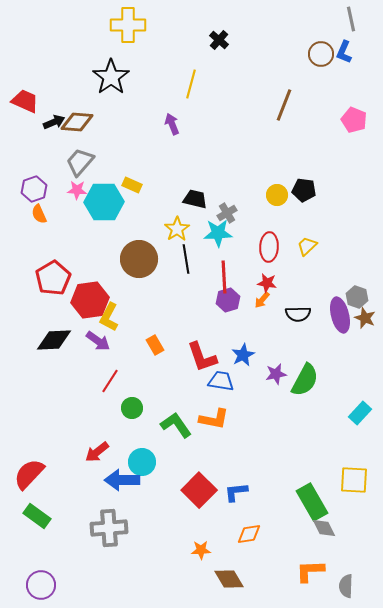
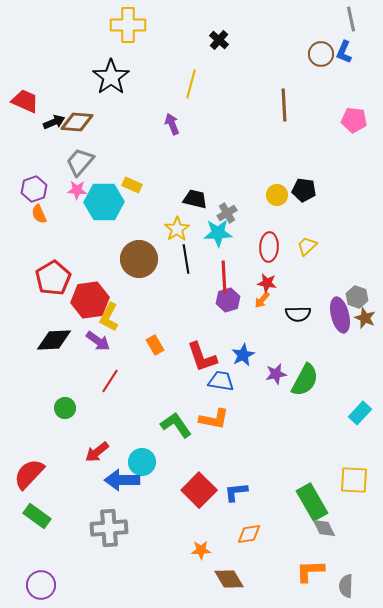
brown line at (284, 105): rotated 24 degrees counterclockwise
pink pentagon at (354, 120): rotated 15 degrees counterclockwise
green circle at (132, 408): moved 67 px left
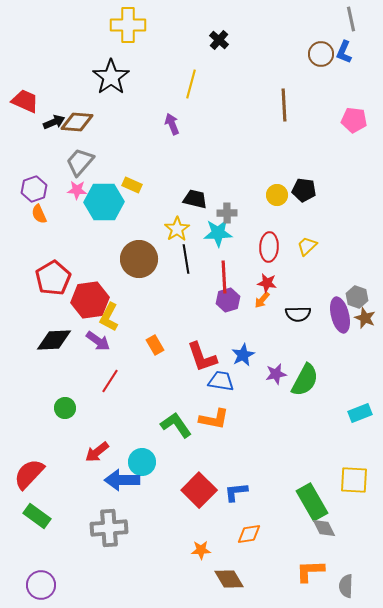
gray cross at (227, 213): rotated 30 degrees clockwise
cyan rectangle at (360, 413): rotated 25 degrees clockwise
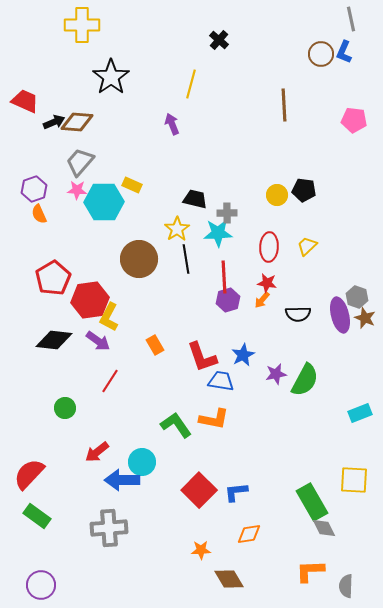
yellow cross at (128, 25): moved 46 px left
black diamond at (54, 340): rotated 9 degrees clockwise
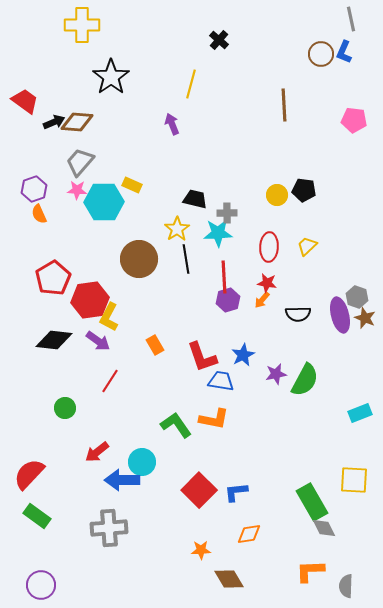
red trapezoid at (25, 101): rotated 12 degrees clockwise
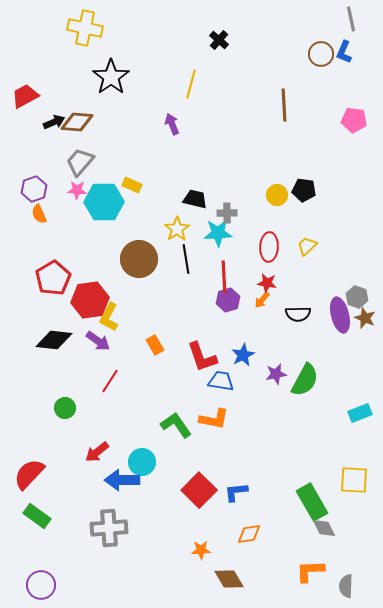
yellow cross at (82, 25): moved 3 px right, 3 px down; rotated 12 degrees clockwise
red trapezoid at (25, 101): moved 5 px up; rotated 64 degrees counterclockwise
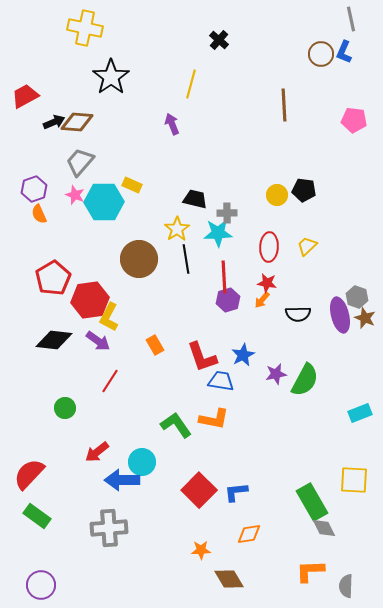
pink star at (77, 190): moved 2 px left, 5 px down; rotated 18 degrees clockwise
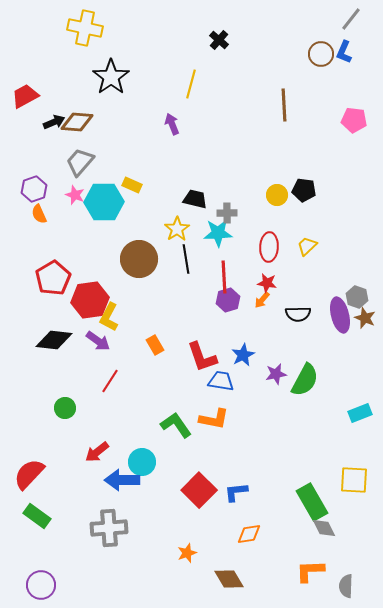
gray line at (351, 19): rotated 50 degrees clockwise
orange star at (201, 550): moved 14 px left, 3 px down; rotated 18 degrees counterclockwise
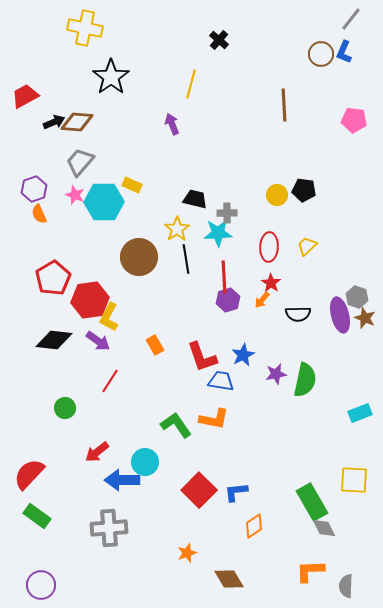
brown circle at (139, 259): moved 2 px up
red star at (267, 283): moved 4 px right; rotated 24 degrees clockwise
green semicircle at (305, 380): rotated 16 degrees counterclockwise
cyan circle at (142, 462): moved 3 px right
orange diamond at (249, 534): moved 5 px right, 8 px up; rotated 25 degrees counterclockwise
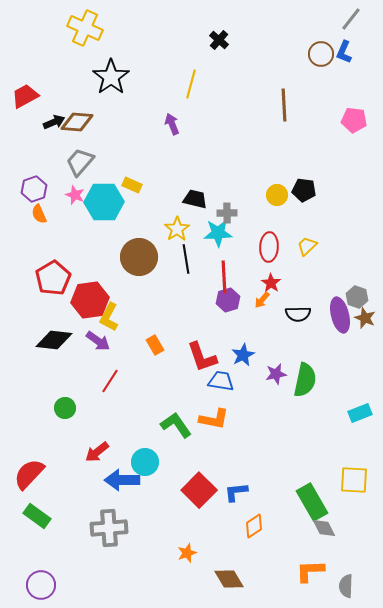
yellow cross at (85, 28): rotated 12 degrees clockwise
